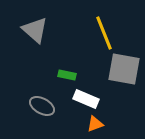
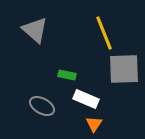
gray square: rotated 12 degrees counterclockwise
orange triangle: moved 1 px left; rotated 36 degrees counterclockwise
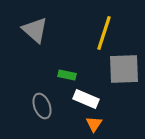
yellow line: rotated 40 degrees clockwise
gray ellipse: rotated 40 degrees clockwise
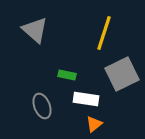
gray square: moved 2 px left, 5 px down; rotated 24 degrees counterclockwise
white rectangle: rotated 15 degrees counterclockwise
orange triangle: rotated 18 degrees clockwise
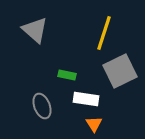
gray square: moved 2 px left, 3 px up
orange triangle: rotated 24 degrees counterclockwise
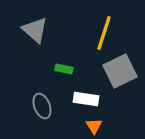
green rectangle: moved 3 px left, 6 px up
orange triangle: moved 2 px down
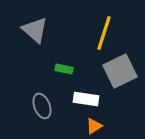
orange triangle: rotated 30 degrees clockwise
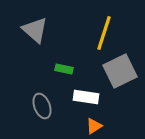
white rectangle: moved 2 px up
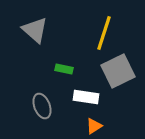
gray square: moved 2 px left
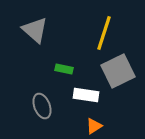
white rectangle: moved 2 px up
